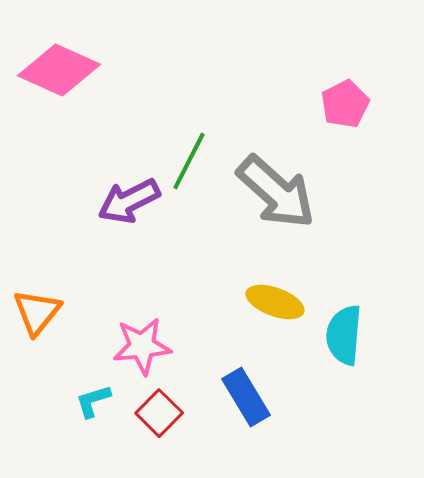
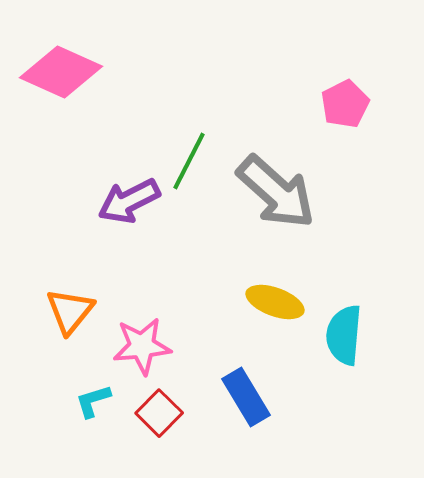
pink diamond: moved 2 px right, 2 px down
orange triangle: moved 33 px right, 1 px up
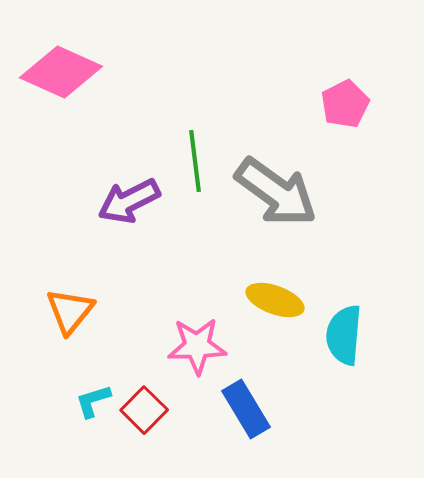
green line: moved 6 px right; rotated 34 degrees counterclockwise
gray arrow: rotated 6 degrees counterclockwise
yellow ellipse: moved 2 px up
pink star: moved 55 px right; rotated 4 degrees clockwise
blue rectangle: moved 12 px down
red square: moved 15 px left, 3 px up
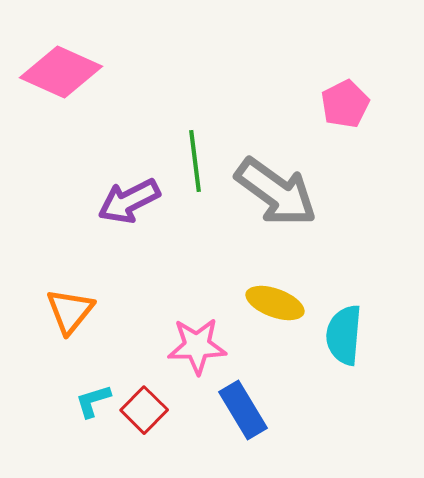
yellow ellipse: moved 3 px down
blue rectangle: moved 3 px left, 1 px down
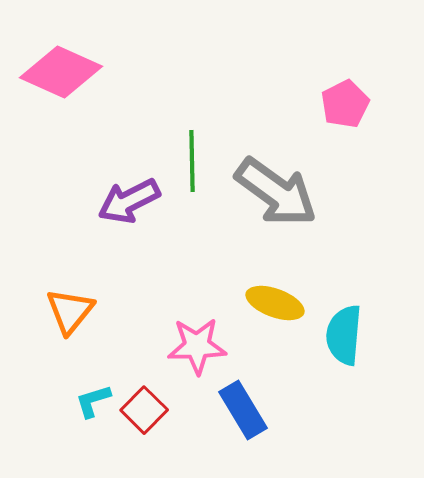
green line: moved 3 px left; rotated 6 degrees clockwise
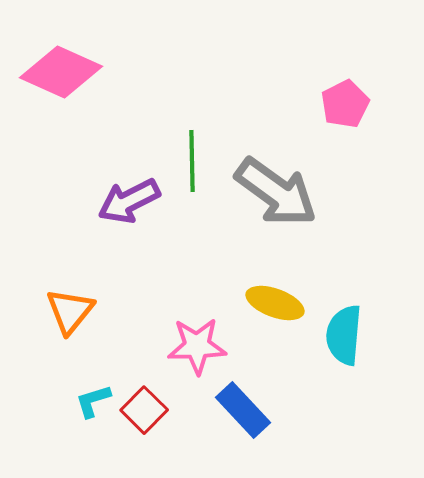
blue rectangle: rotated 12 degrees counterclockwise
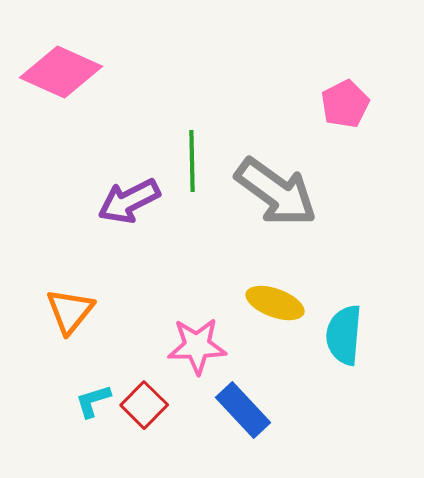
red square: moved 5 px up
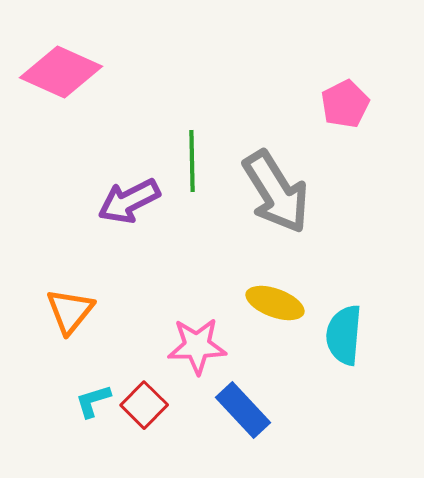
gray arrow: rotated 22 degrees clockwise
